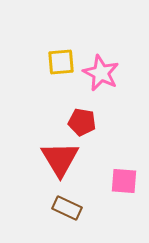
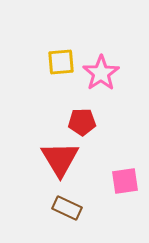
pink star: rotated 12 degrees clockwise
red pentagon: rotated 12 degrees counterclockwise
pink square: moved 1 px right; rotated 12 degrees counterclockwise
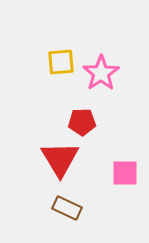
pink square: moved 8 px up; rotated 8 degrees clockwise
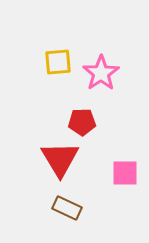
yellow square: moved 3 px left
